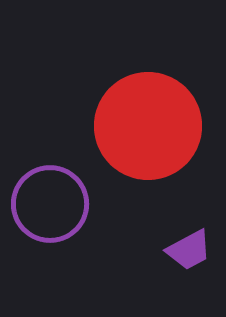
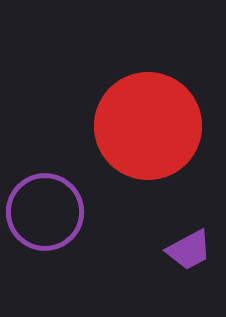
purple circle: moved 5 px left, 8 px down
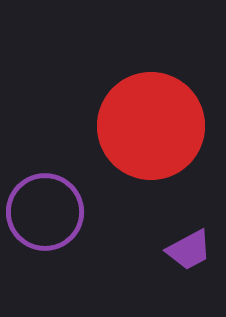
red circle: moved 3 px right
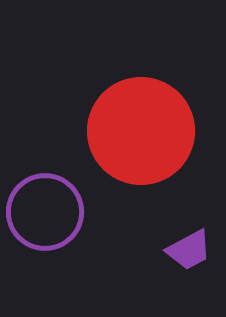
red circle: moved 10 px left, 5 px down
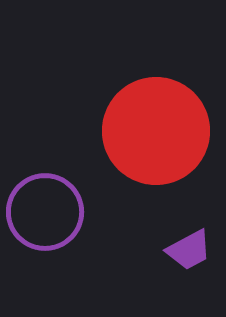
red circle: moved 15 px right
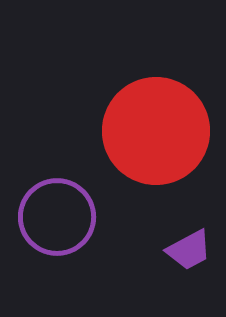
purple circle: moved 12 px right, 5 px down
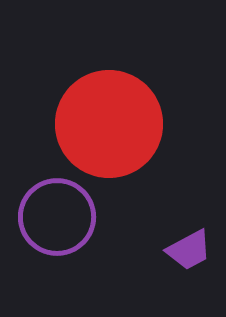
red circle: moved 47 px left, 7 px up
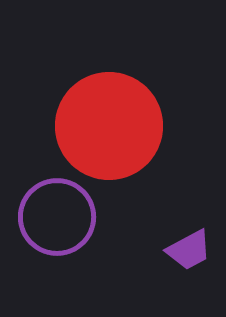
red circle: moved 2 px down
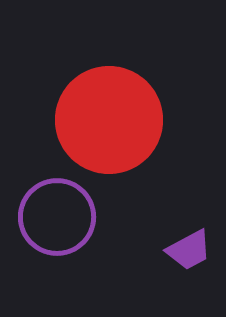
red circle: moved 6 px up
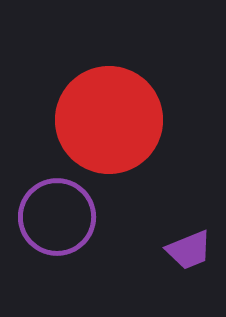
purple trapezoid: rotated 6 degrees clockwise
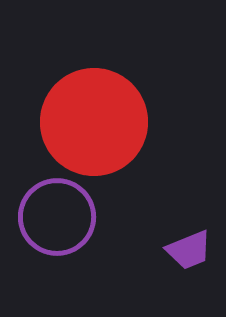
red circle: moved 15 px left, 2 px down
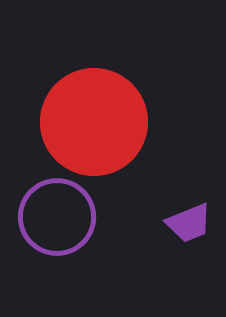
purple trapezoid: moved 27 px up
